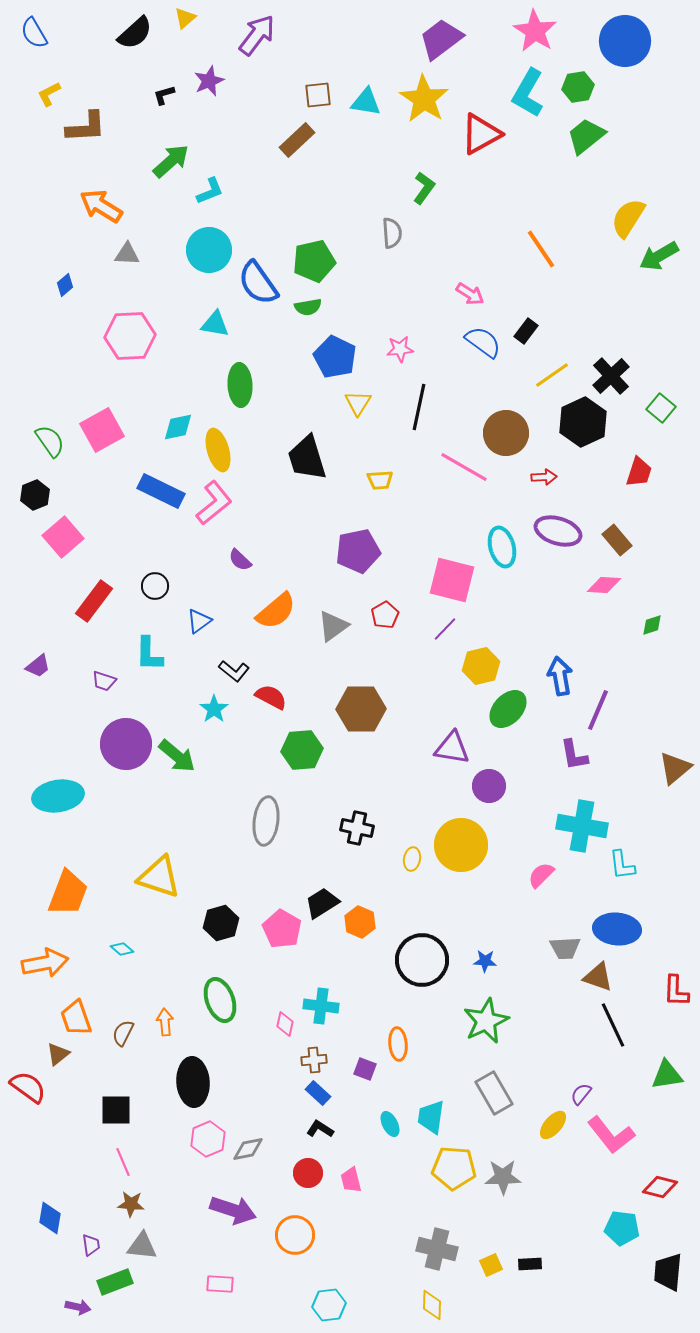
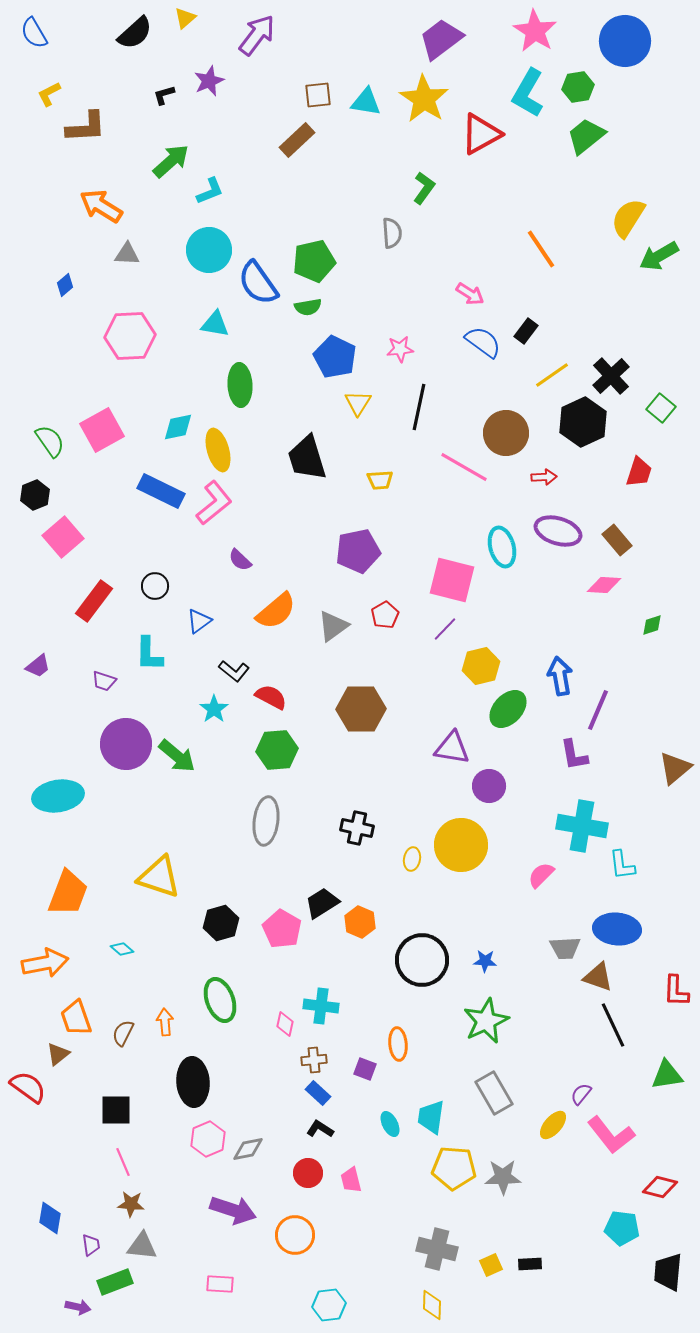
green hexagon at (302, 750): moved 25 px left
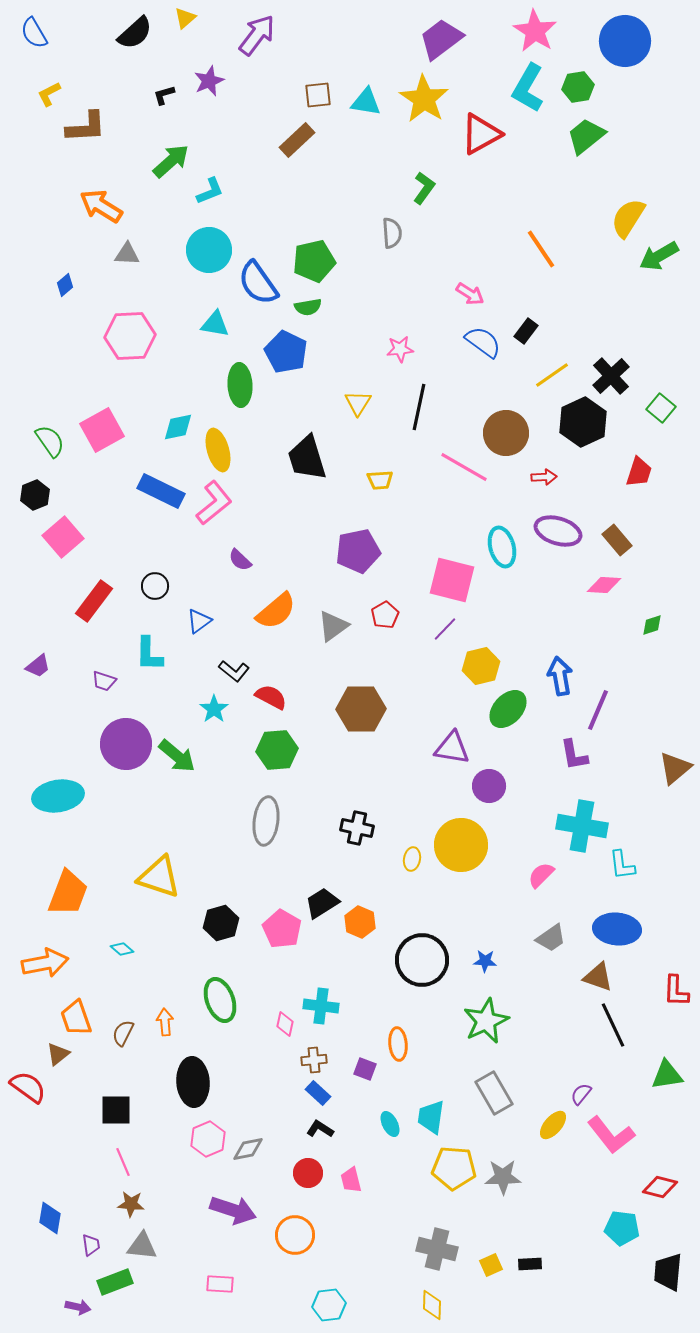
cyan L-shape at (528, 93): moved 5 px up
blue pentagon at (335, 357): moved 49 px left, 5 px up
gray trapezoid at (565, 948): moved 14 px left, 10 px up; rotated 32 degrees counterclockwise
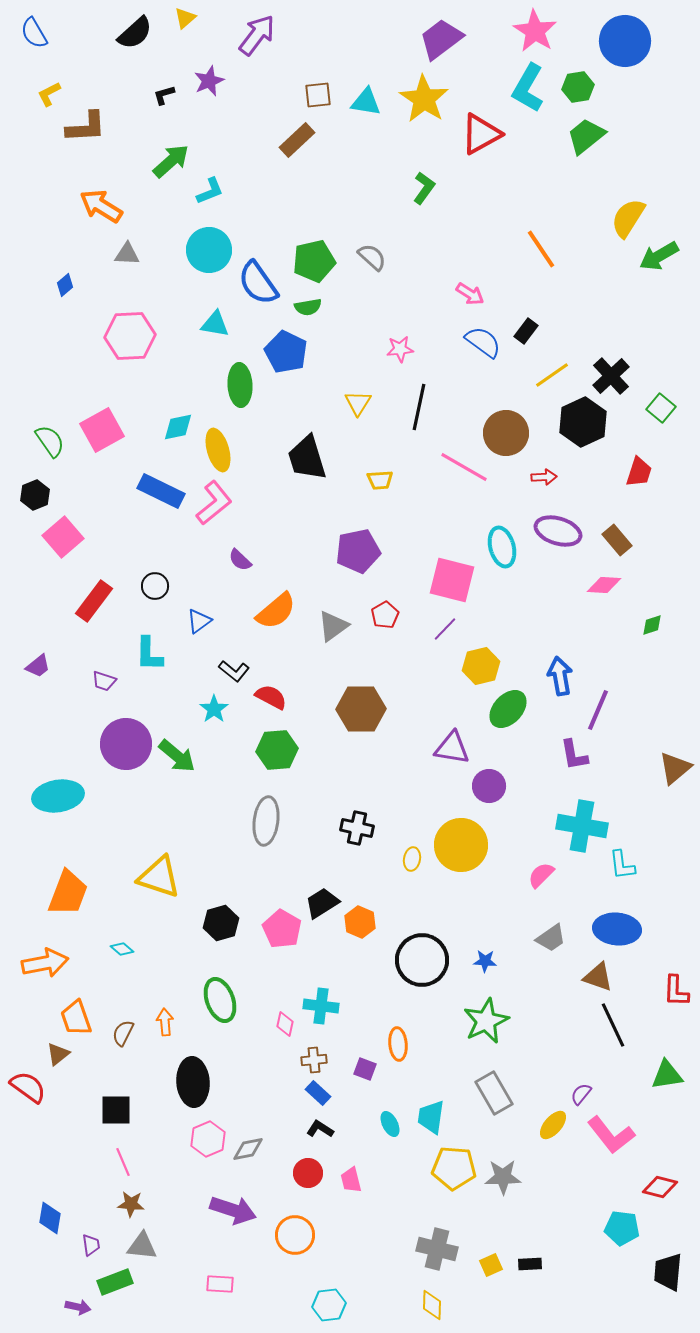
gray semicircle at (392, 233): moved 20 px left, 24 px down; rotated 44 degrees counterclockwise
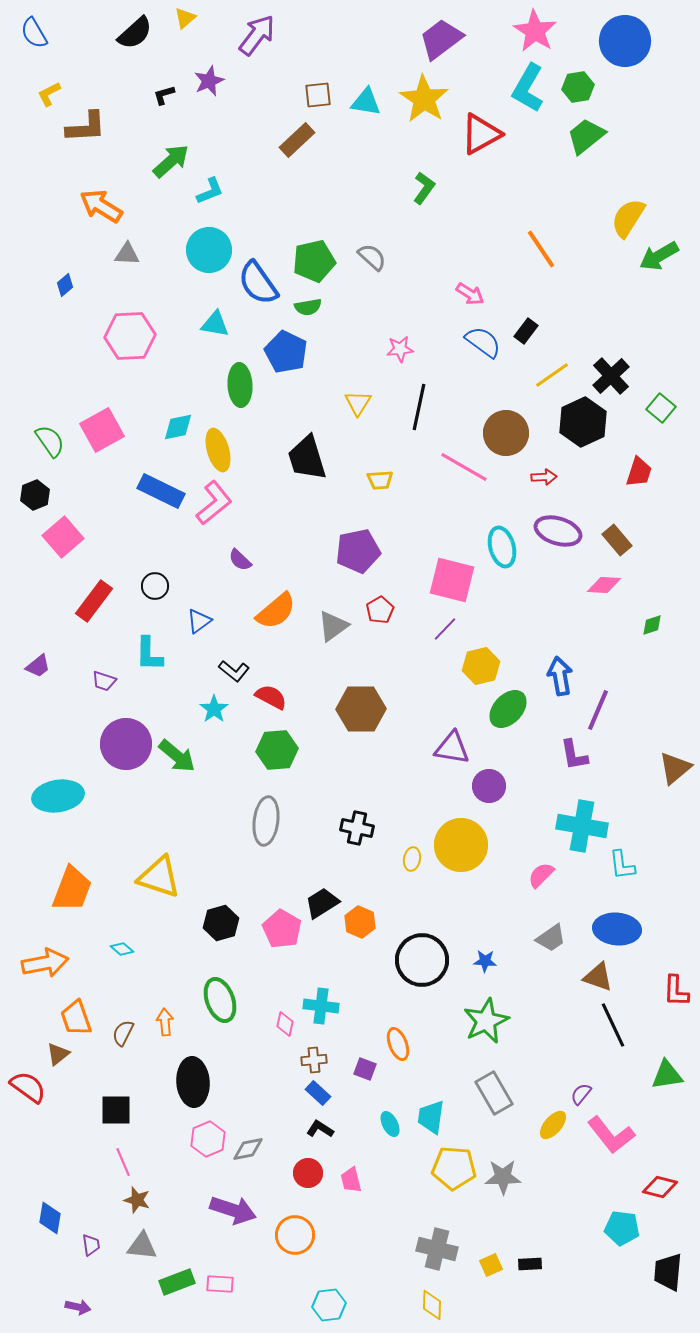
red pentagon at (385, 615): moved 5 px left, 5 px up
orange trapezoid at (68, 893): moved 4 px right, 4 px up
orange ellipse at (398, 1044): rotated 16 degrees counterclockwise
brown star at (131, 1204): moved 6 px right, 4 px up; rotated 12 degrees clockwise
green rectangle at (115, 1282): moved 62 px right
